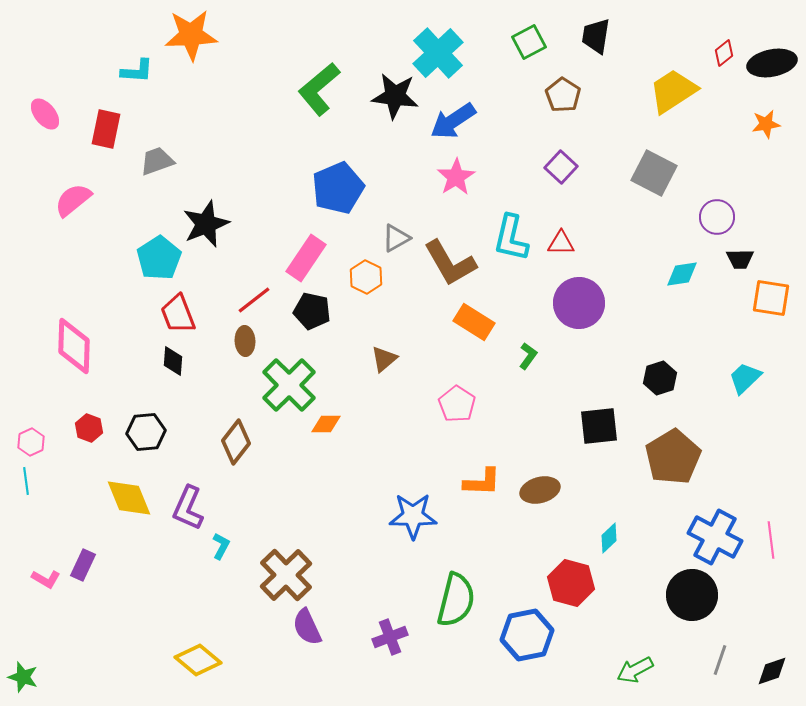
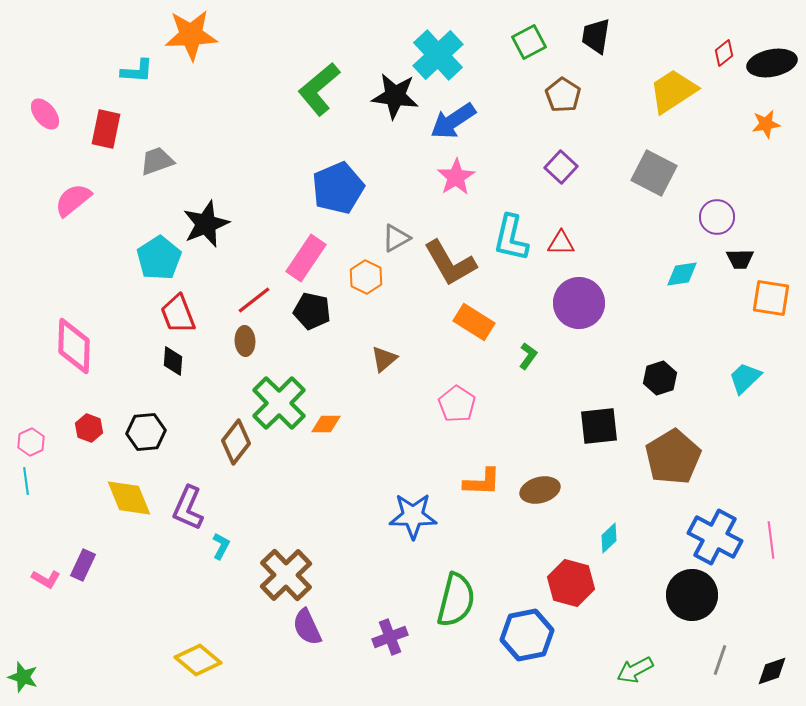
cyan cross at (438, 53): moved 2 px down
green cross at (289, 385): moved 10 px left, 18 px down
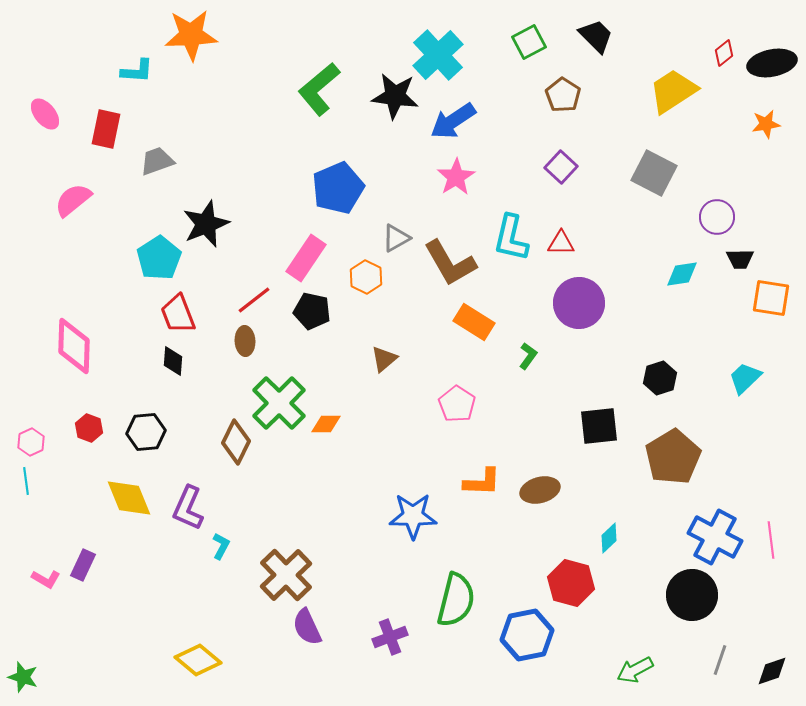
black trapezoid at (596, 36): rotated 126 degrees clockwise
brown diamond at (236, 442): rotated 12 degrees counterclockwise
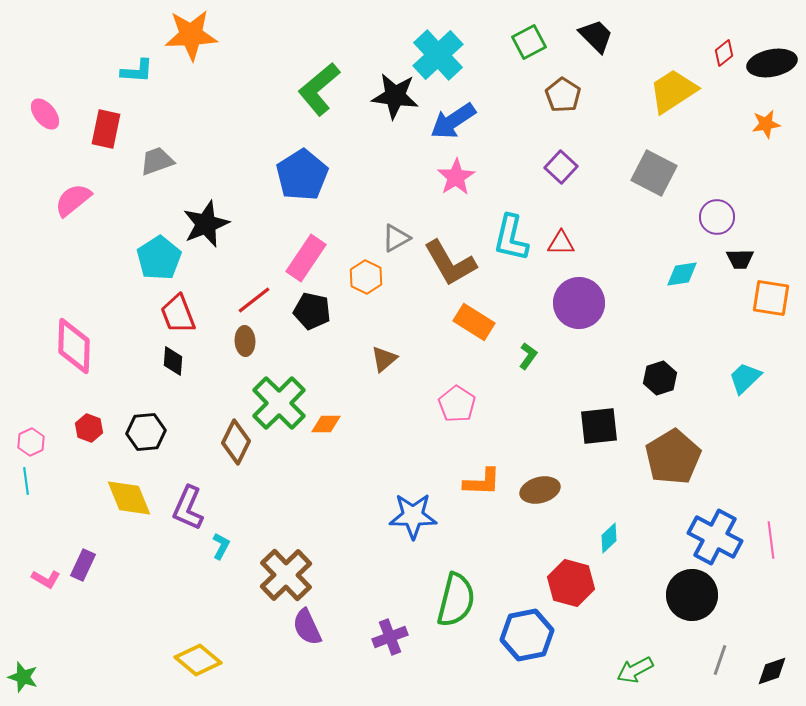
blue pentagon at (338, 188): moved 36 px left, 13 px up; rotated 9 degrees counterclockwise
